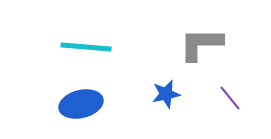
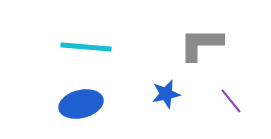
purple line: moved 1 px right, 3 px down
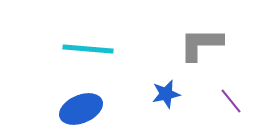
cyan line: moved 2 px right, 2 px down
blue ellipse: moved 5 px down; rotated 9 degrees counterclockwise
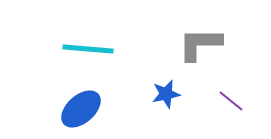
gray L-shape: moved 1 px left
purple line: rotated 12 degrees counterclockwise
blue ellipse: rotated 18 degrees counterclockwise
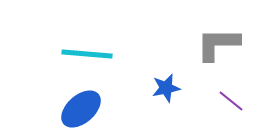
gray L-shape: moved 18 px right
cyan line: moved 1 px left, 5 px down
blue star: moved 6 px up
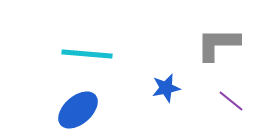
blue ellipse: moved 3 px left, 1 px down
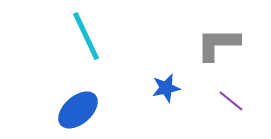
cyan line: moved 1 px left, 18 px up; rotated 60 degrees clockwise
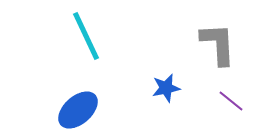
gray L-shape: rotated 87 degrees clockwise
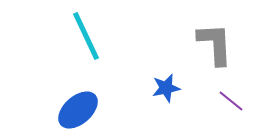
gray L-shape: moved 3 px left
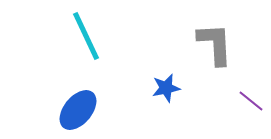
purple line: moved 20 px right
blue ellipse: rotated 9 degrees counterclockwise
